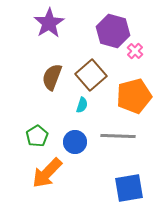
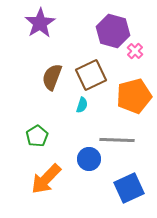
purple star: moved 9 px left
brown square: rotated 16 degrees clockwise
gray line: moved 1 px left, 4 px down
blue circle: moved 14 px right, 17 px down
orange arrow: moved 1 px left, 6 px down
blue square: rotated 16 degrees counterclockwise
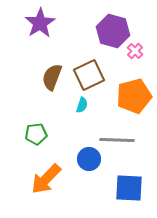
brown square: moved 2 px left
green pentagon: moved 1 px left, 2 px up; rotated 25 degrees clockwise
blue square: rotated 28 degrees clockwise
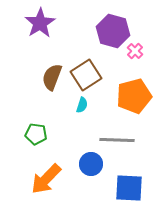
brown square: moved 3 px left; rotated 8 degrees counterclockwise
green pentagon: rotated 15 degrees clockwise
blue circle: moved 2 px right, 5 px down
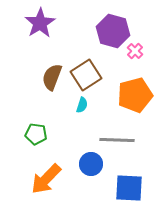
orange pentagon: moved 1 px right, 1 px up
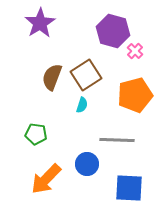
blue circle: moved 4 px left
